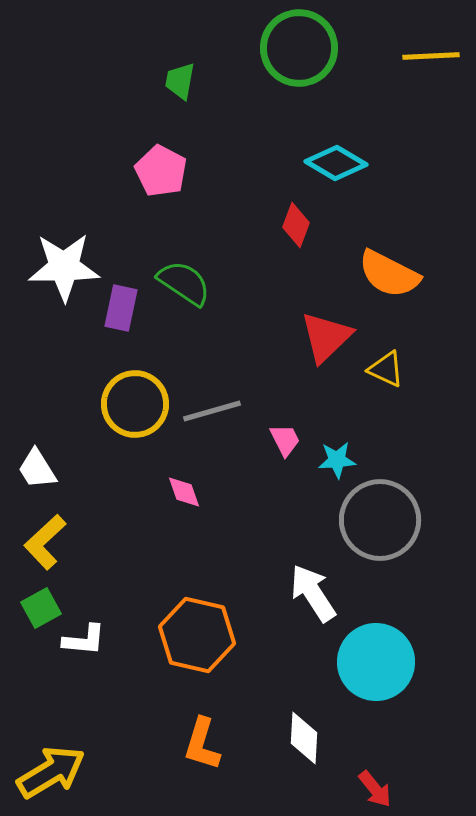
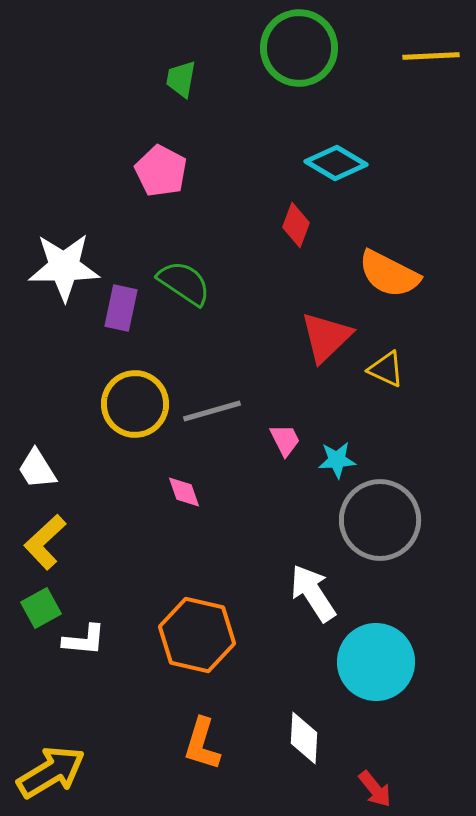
green trapezoid: moved 1 px right, 2 px up
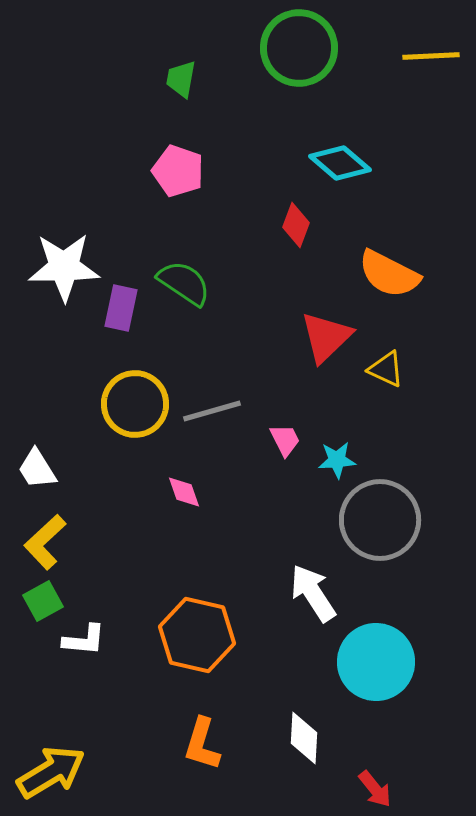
cyan diamond: moved 4 px right; rotated 10 degrees clockwise
pink pentagon: moved 17 px right; rotated 9 degrees counterclockwise
green square: moved 2 px right, 7 px up
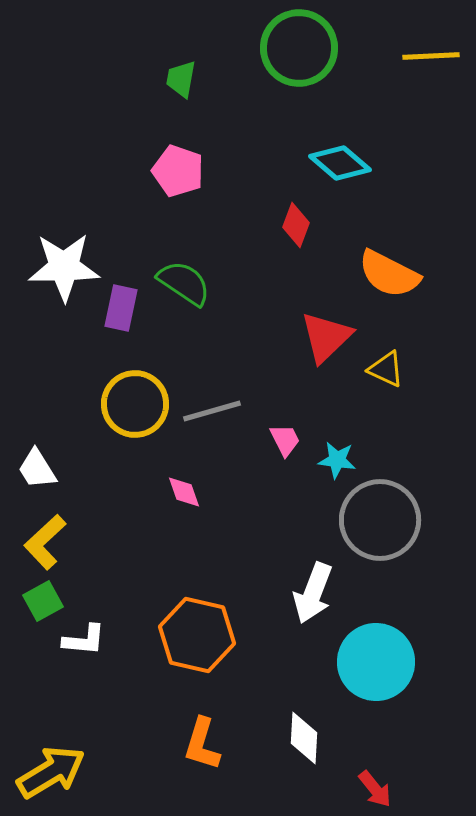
cyan star: rotated 12 degrees clockwise
white arrow: rotated 126 degrees counterclockwise
